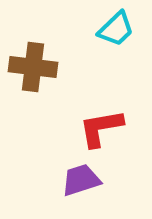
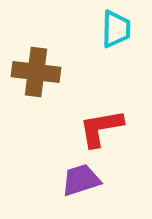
cyan trapezoid: rotated 45 degrees counterclockwise
brown cross: moved 3 px right, 5 px down
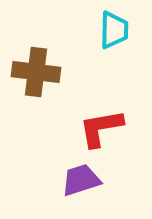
cyan trapezoid: moved 2 px left, 1 px down
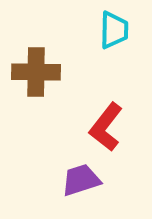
brown cross: rotated 6 degrees counterclockwise
red L-shape: moved 5 px right, 1 px up; rotated 42 degrees counterclockwise
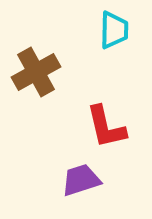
brown cross: rotated 30 degrees counterclockwise
red L-shape: rotated 51 degrees counterclockwise
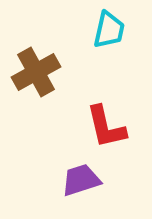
cyan trapezoid: moved 5 px left; rotated 12 degrees clockwise
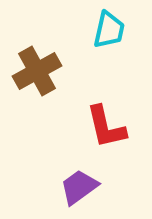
brown cross: moved 1 px right, 1 px up
purple trapezoid: moved 2 px left, 7 px down; rotated 18 degrees counterclockwise
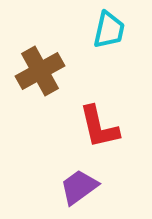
brown cross: moved 3 px right
red L-shape: moved 7 px left
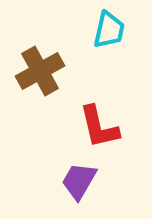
purple trapezoid: moved 6 px up; rotated 24 degrees counterclockwise
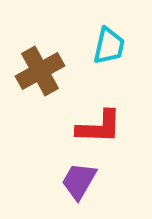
cyan trapezoid: moved 16 px down
red L-shape: rotated 75 degrees counterclockwise
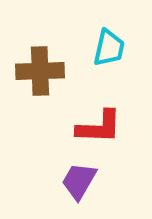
cyan trapezoid: moved 2 px down
brown cross: rotated 27 degrees clockwise
